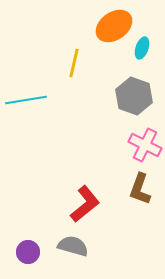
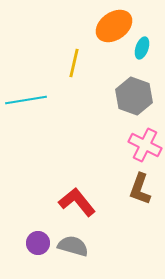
red L-shape: moved 8 px left, 2 px up; rotated 90 degrees counterclockwise
purple circle: moved 10 px right, 9 px up
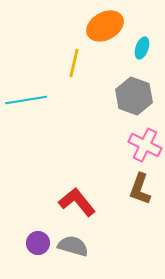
orange ellipse: moved 9 px left; rotated 6 degrees clockwise
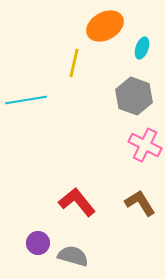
brown L-shape: moved 14 px down; rotated 128 degrees clockwise
gray semicircle: moved 10 px down
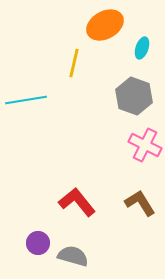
orange ellipse: moved 1 px up
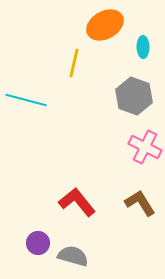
cyan ellipse: moved 1 px right, 1 px up; rotated 20 degrees counterclockwise
cyan line: rotated 24 degrees clockwise
pink cross: moved 2 px down
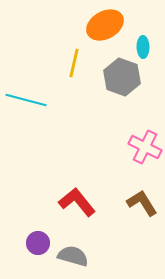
gray hexagon: moved 12 px left, 19 px up
brown L-shape: moved 2 px right
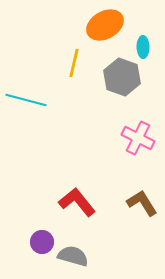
pink cross: moved 7 px left, 9 px up
purple circle: moved 4 px right, 1 px up
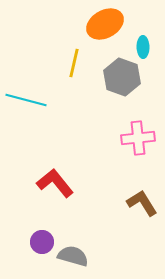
orange ellipse: moved 1 px up
pink cross: rotated 32 degrees counterclockwise
red L-shape: moved 22 px left, 19 px up
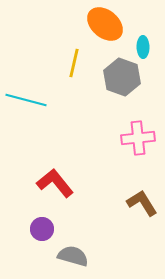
orange ellipse: rotated 69 degrees clockwise
purple circle: moved 13 px up
